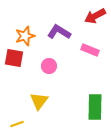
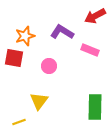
purple L-shape: moved 3 px right
yellow line: moved 2 px right, 2 px up
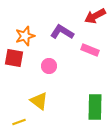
yellow triangle: rotated 30 degrees counterclockwise
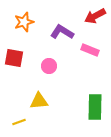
orange star: moved 1 px left, 14 px up
yellow triangle: rotated 42 degrees counterclockwise
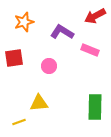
red square: rotated 18 degrees counterclockwise
yellow triangle: moved 2 px down
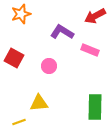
orange star: moved 3 px left, 8 px up
red square: rotated 36 degrees clockwise
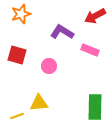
red square: moved 3 px right, 3 px up; rotated 12 degrees counterclockwise
yellow line: moved 2 px left, 6 px up
